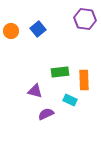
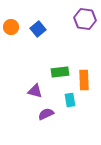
orange circle: moved 4 px up
cyan rectangle: rotated 56 degrees clockwise
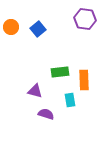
purple semicircle: rotated 42 degrees clockwise
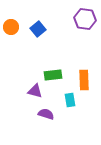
green rectangle: moved 7 px left, 3 px down
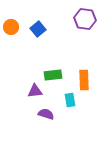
purple triangle: rotated 21 degrees counterclockwise
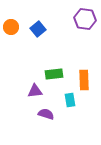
green rectangle: moved 1 px right, 1 px up
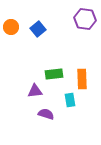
orange rectangle: moved 2 px left, 1 px up
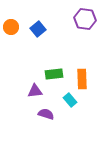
cyan rectangle: rotated 32 degrees counterclockwise
